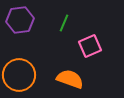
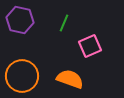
purple hexagon: rotated 20 degrees clockwise
orange circle: moved 3 px right, 1 px down
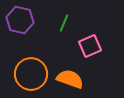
orange circle: moved 9 px right, 2 px up
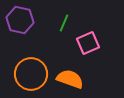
pink square: moved 2 px left, 3 px up
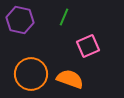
green line: moved 6 px up
pink square: moved 3 px down
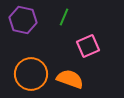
purple hexagon: moved 3 px right
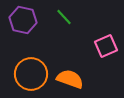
green line: rotated 66 degrees counterclockwise
pink square: moved 18 px right
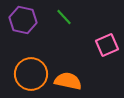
pink square: moved 1 px right, 1 px up
orange semicircle: moved 2 px left, 2 px down; rotated 8 degrees counterclockwise
